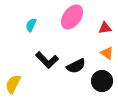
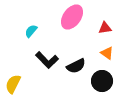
cyan semicircle: moved 6 px down; rotated 16 degrees clockwise
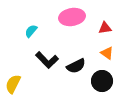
pink ellipse: rotated 45 degrees clockwise
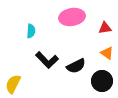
cyan semicircle: rotated 144 degrees clockwise
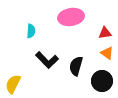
pink ellipse: moved 1 px left
red triangle: moved 5 px down
black semicircle: rotated 132 degrees clockwise
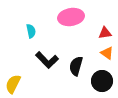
cyan semicircle: rotated 16 degrees counterclockwise
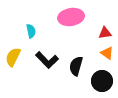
yellow semicircle: moved 27 px up
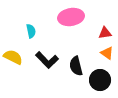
yellow semicircle: rotated 90 degrees clockwise
black semicircle: rotated 30 degrees counterclockwise
black circle: moved 2 px left, 1 px up
